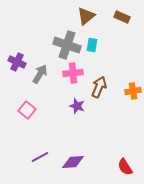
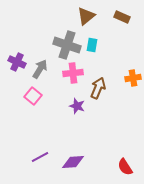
gray arrow: moved 5 px up
brown arrow: moved 1 px left, 1 px down
orange cross: moved 13 px up
pink square: moved 6 px right, 14 px up
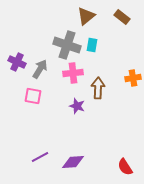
brown rectangle: rotated 14 degrees clockwise
brown arrow: rotated 20 degrees counterclockwise
pink square: rotated 30 degrees counterclockwise
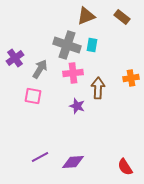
brown triangle: rotated 18 degrees clockwise
purple cross: moved 2 px left, 4 px up; rotated 30 degrees clockwise
orange cross: moved 2 px left
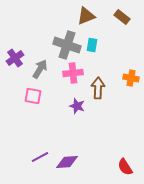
orange cross: rotated 21 degrees clockwise
purple diamond: moved 6 px left
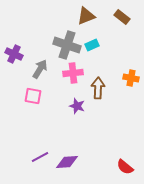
cyan rectangle: rotated 56 degrees clockwise
purple cross: moved 1 px left, 4 px up; rotated 30 degrees counterclockwise
red semicircle: rotated 18 degrees counterclockwise
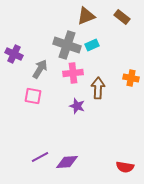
red semicircle: rotated 30 degrees counterclockwise
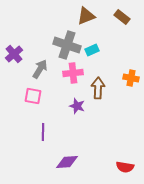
cyan rectangle: moved 5 px down
purple cross: rotated 24 degrees clockwise
purple line: moved 3 px right, 25 px up; rotated 60 degrees counterclockwise
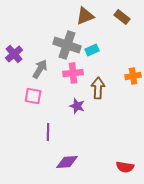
brown triangle: moved 1 px left
orange cross: moved 2 px right, 2 px up; rotated 21 degrees counterclockwise
purple line: moved 5 px right
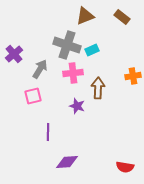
pink square: rotated 24 degrees counterclockwise
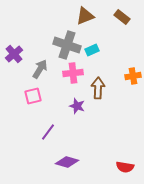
purple line: rotated 36 degrees clockwise
purple diamond: rotated 20 degrees clockwise
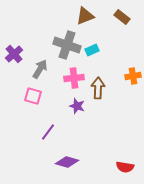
pink cross: moved 1 px right, 5 px down
pink square: rotated 30 degrees clockwise
